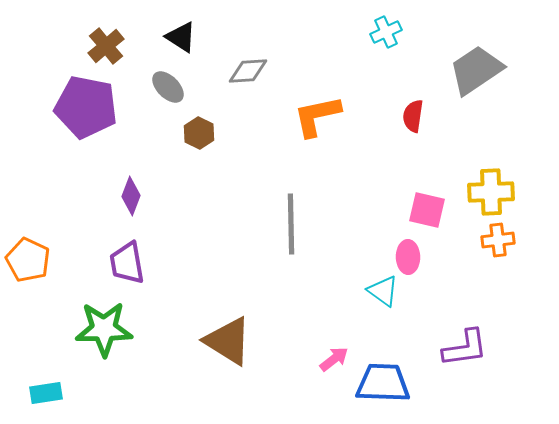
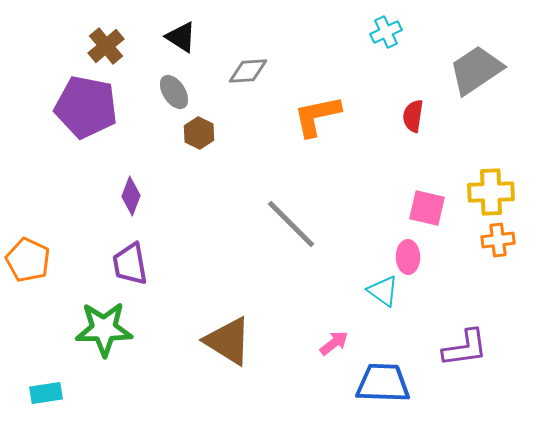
gray ellipse: moved 6 px right, 5 px down; rotated 12 degrees clockwise
pink square: moved 2 px up
gray line: rotated 44 degrees counterclockwise
purple trapezoid: moved 3 px right, 1 px down
pink arrow: moved 16 px up
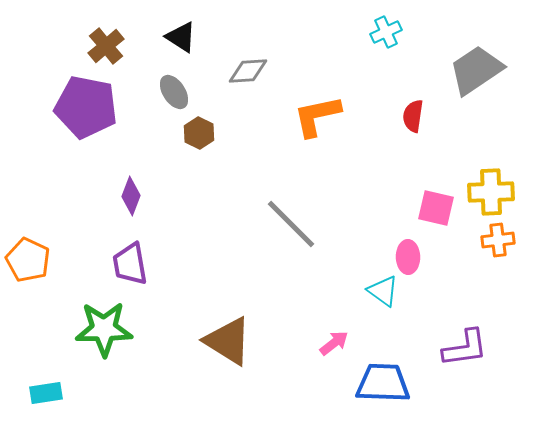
pink square: moved 9 px right
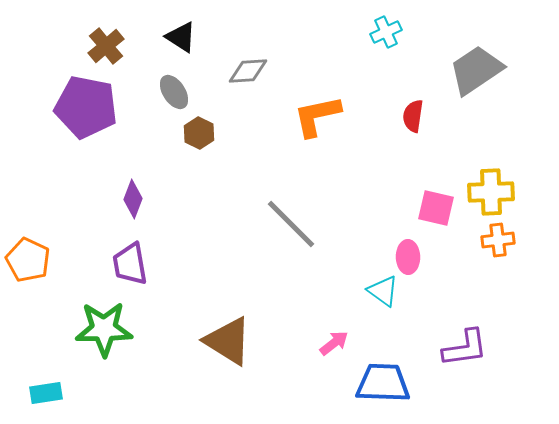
purple diamond: moved 2 px right, 3 px down
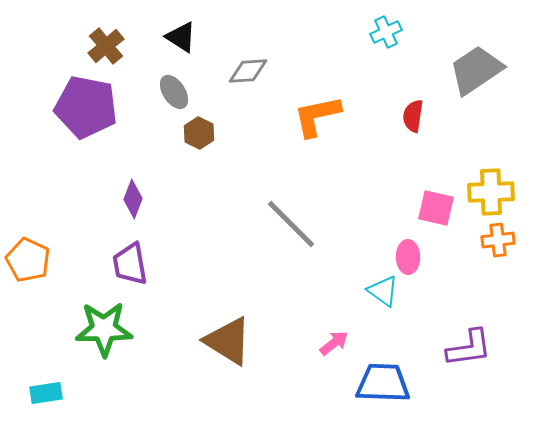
purple L-shape: moved 4 px right
